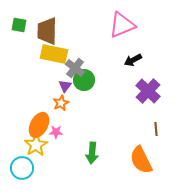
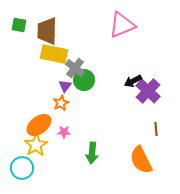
black arrow: moved 21 px down
orange ellipse: rotated 25 degrees clockwise
pink star: moved 8 px right
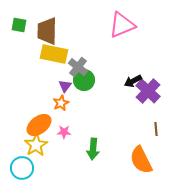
gray cross: moved 3 px right, 1 px up
green arrow: moved 1 px right, 4 px up
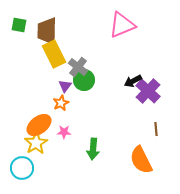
yellow rectangle: rotated 52 degrees clockwise
yellow star: moved 2 px up
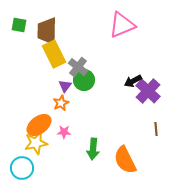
yellow star: rotated 20 degrees clockwise
orange semicircle: moved 16 px left
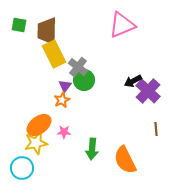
orange star: moved 1 px right, 3 px up
green arrow: moved 1 px left
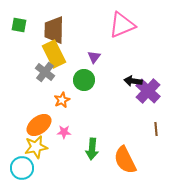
brown trapezoid: moved 7 px right, 1 px up
gray cross: moved 33 px left, 5 px down
black arrow: rotated 36 degrees clockwise
purple triangle: moved 29 px right, 29 px up
yellow star: moved 4 px down
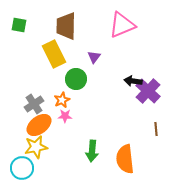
brown trapezoid: moved 12 px right, 4 px up
gray cross: moved 11 px left, 32 px down; rotated 18 degrees clockwise
green circle: moved 8 px left, 1 px up
pink star: moved 1 px right, 16 px up
green arrow: moved 2 px down
orange semicircle: moved 1 px up; rotated 20 degrees clockwise
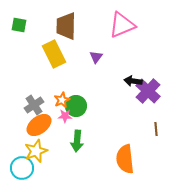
purple triangle: moved 2 px right
green circle: moved 27 px down
gray cross: moved 1 px down
yellow star: moved 4 px down; rotated 10 degrees counterclockwise
green arrow: moved 15 px left, 10 px up
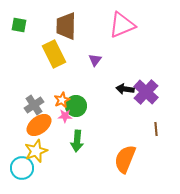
purple triangle: moved 1 px left, 3 px down
black arrow: moved 8 px left, 8 px down
purple cross: moved 2 px left, 1 px down
orange semicircle: rotated 28 degrees clockwise
